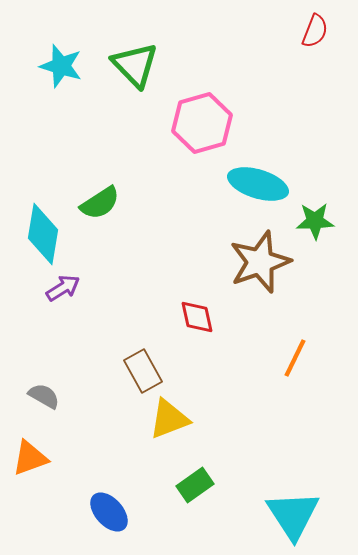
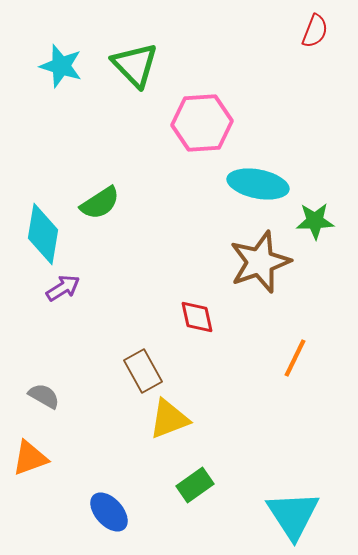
pink hexagon: rotated 12 degrees clockwise
cyan ellipse: rotated 6 degrees counterclockwise
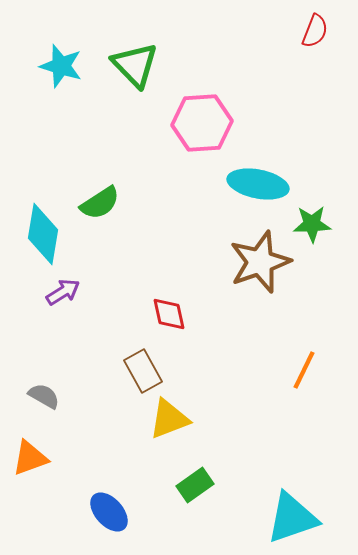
green star: moved 3 px left, 3 px down
purple arrow: moved 4 px down
red diamond: moved 28 px left, 3 px up
orange line: moved 9 px right, 12 px down
cyan triangle: moved 1 px left, 3 px down; rotated 44 degrees clockwise
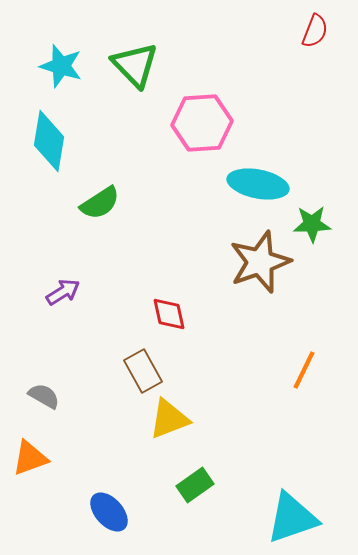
cyan diamond: moved 6 px right, 93 px up
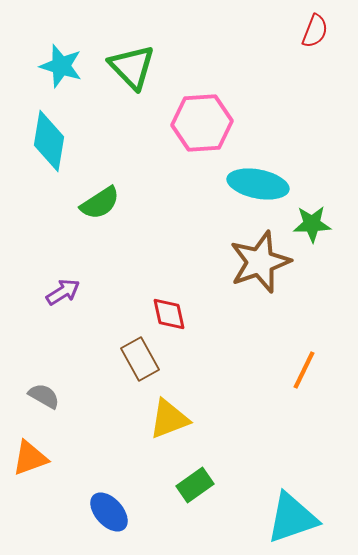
green triangle: moved 3 px left, 2 px down
brown rectangle: moved 3 px left, 12 px up
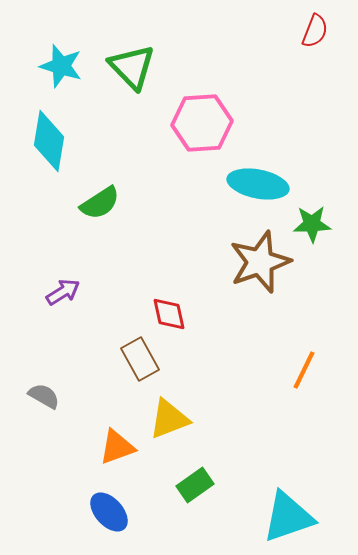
orange triangle: moved 87 px right, 11 px up
cyan triangle: moved 4 px left, 1 px up
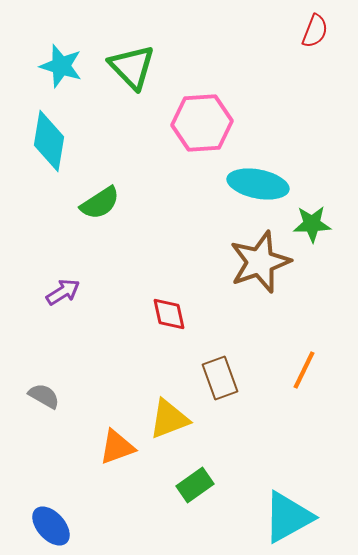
brown rectangle: moved 80 px right, 19 px down; rotated 9 degrees clockwise
blue ellipse: moved 58 px left, 14 px down
cyan triangle: rotated 10 degrees counterclockwise
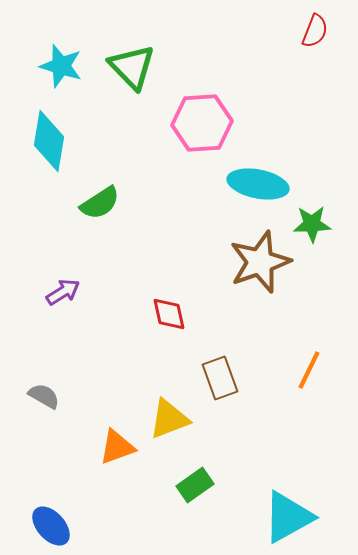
orange line: moved 5 px right
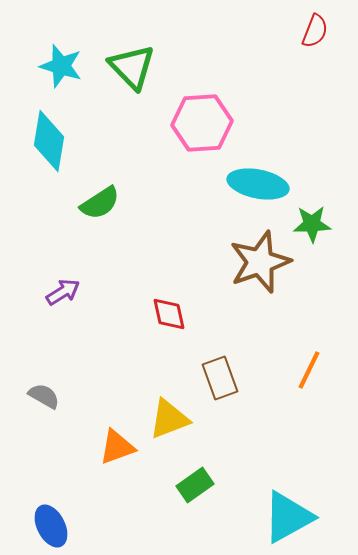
blue ellipse: rotated 15 degrees clockwise
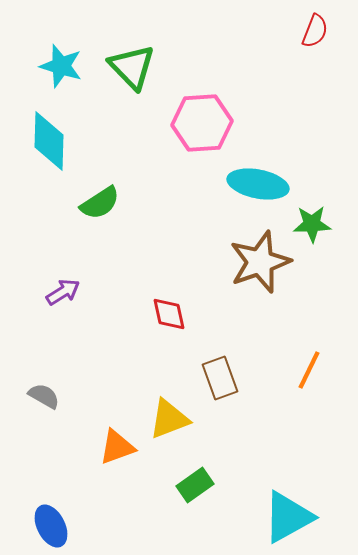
cyan diamond: rotated 8 degrees counterclockwise
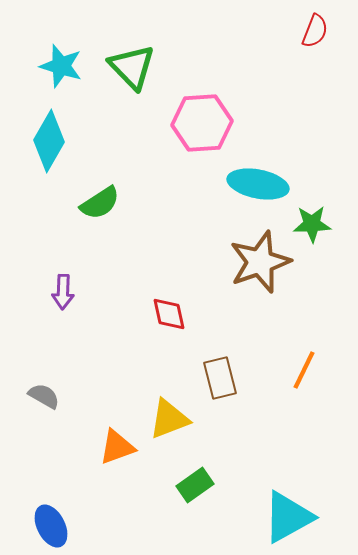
cyan diamond: rotated 28 degrees clockwise
purple arrow: rotated 124 degrees clockwise
orange line: moved 5 px left
brown rectangle: rotated 6 degrees clockwise
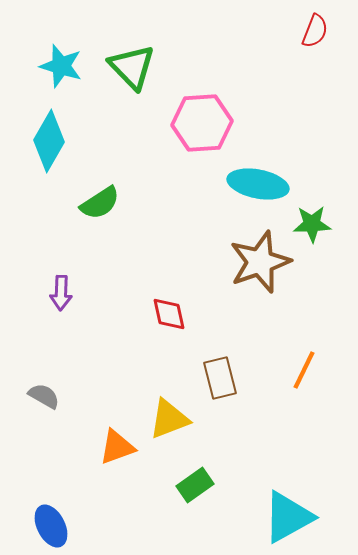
purple arrow: moved 2 px left, 1 px down
